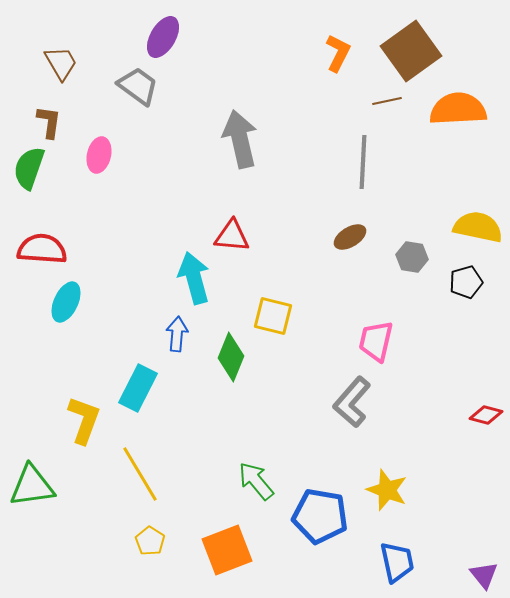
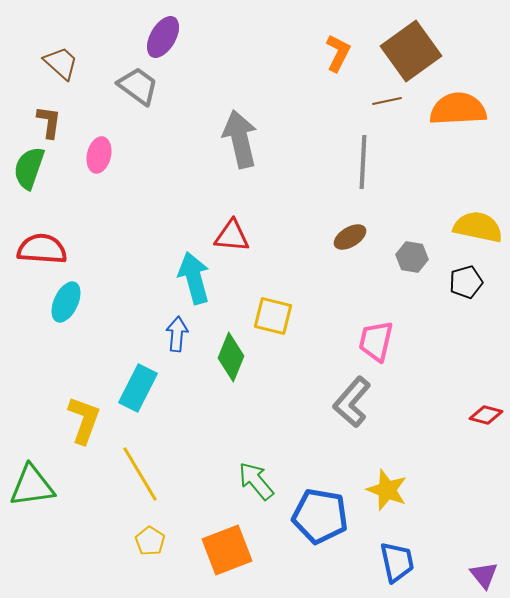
brown trapezoid: rotated 18 degrees counterclockwise
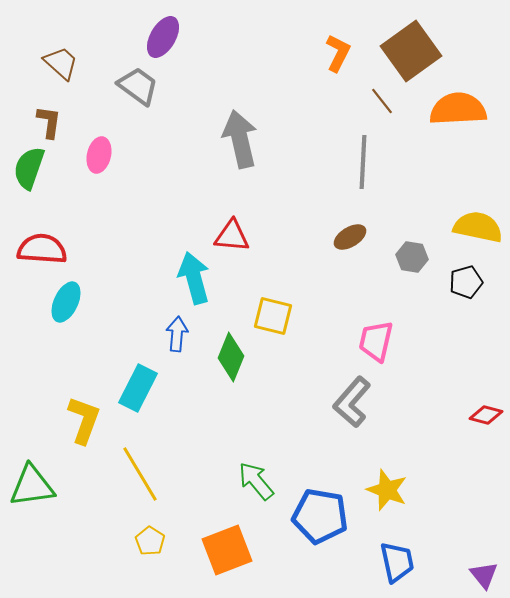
brown line: moved 5 px left; rotated 64 degrees clockwise
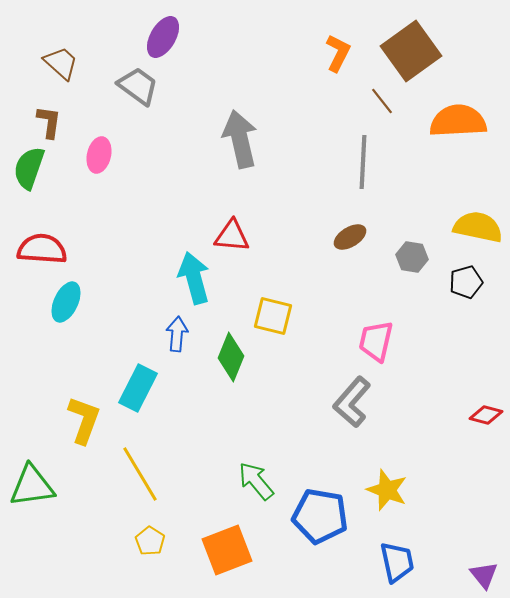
orange semicircle: moved 12 px down
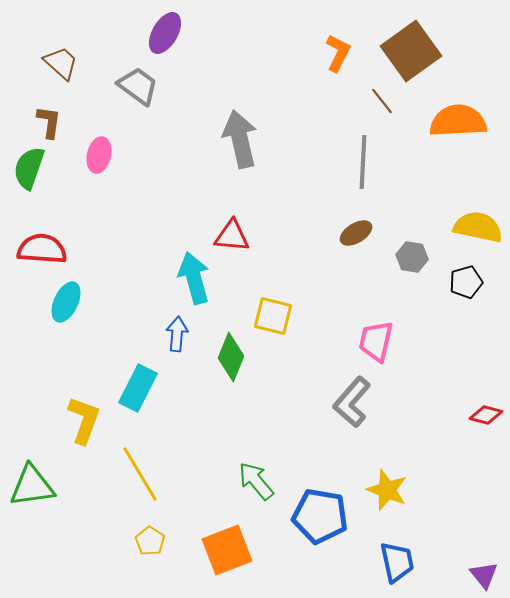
purple ellipse: moved 2 px right, 4 px up
brown ellipse: moved 6 px right, 4 px up
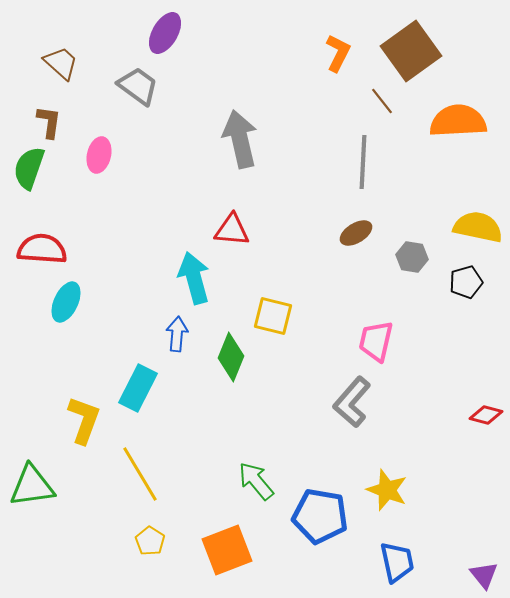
red triangle: moved 6 px up
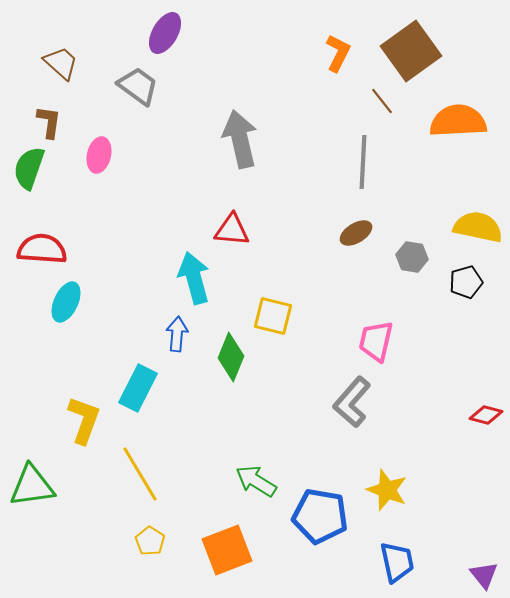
green arrow: rotated 18 degrees counterclockwise
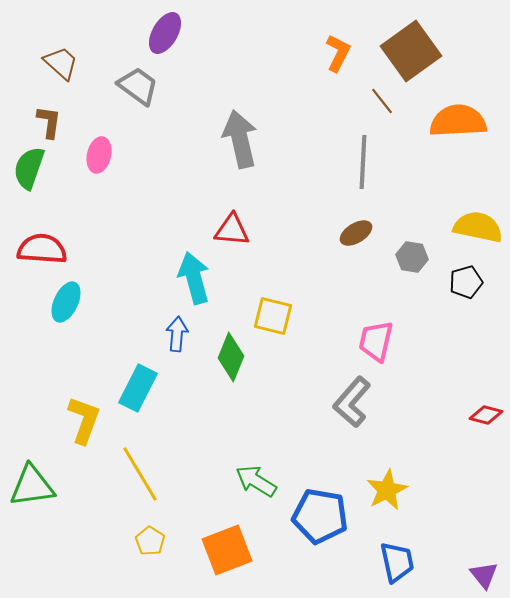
yellow star: rotated 24 degrees clockwise
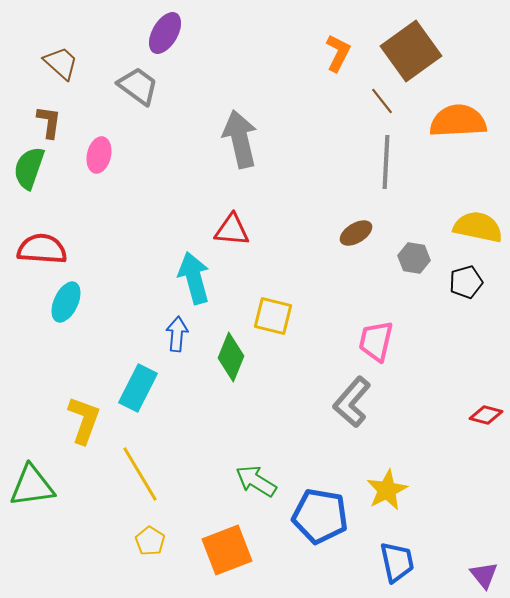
gray line: moved 23 px right
gray hexagon: moved 2 px right, 1 px down
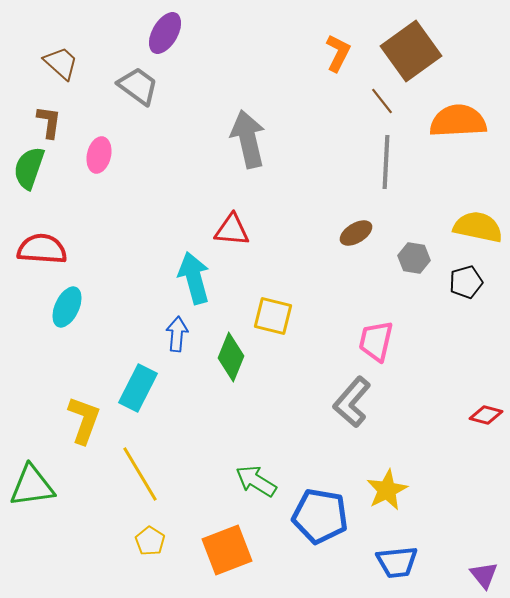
gray arrow: moved 8 px right
cyan ellipse: moved 1 px right, 5 px down
blue trapezoid: rotated 96 degrees clockwise
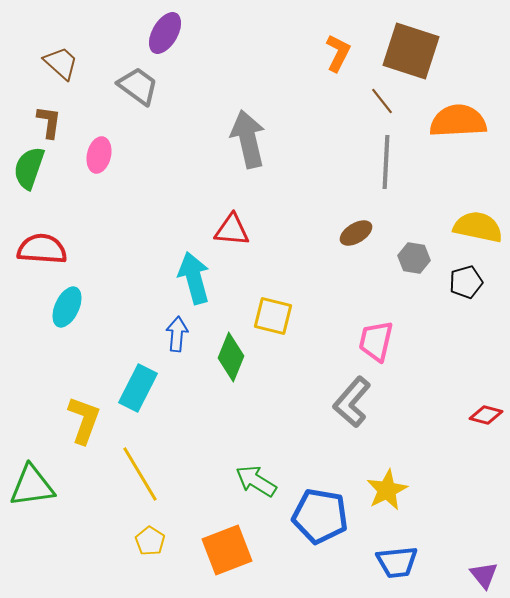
brown square: rotated 36 degrees counterclockwise
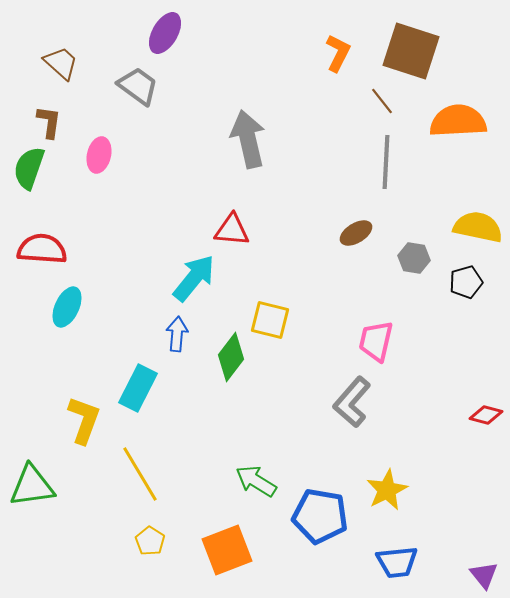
cyan arrow: rotated 54 degrees clockwise
yellow square: moved 3 px left, 4 px down
green diamond: rotated 15 degrees clockwise
